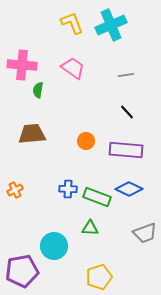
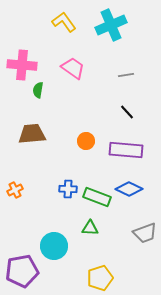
yellow L-shape: moved 8 px left, 1 px up; rotated 15 degrees counterclockwise
yellow pentagon: moved 1 px right, 1 px down
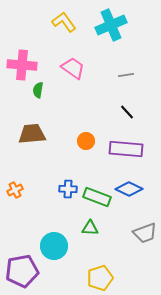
purple rectangle: moved 1 px up
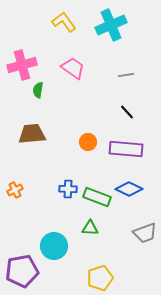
pink cross: rotated 20 degrees counterclockwise
orange circle: moved 2 px right, 1 px down
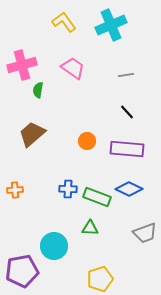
brown trapezoid: rotated 36 degrees counterclockwise
orange circle: moved 1 px left, 1 px up
purple rectangle: moved 1 px right
orange cross: rotated 21 degrees clockwise
yellow pentagon: moved 1 px down
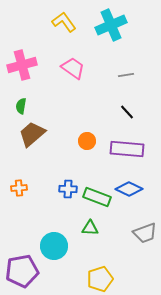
green semicircle: moved 17 px left, 16 px down
orange cross: moved 4 px right, 2 px up
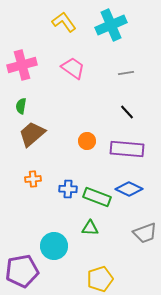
gray line: moved 2 px up
orange cross: moved 14 px right, 9 px up
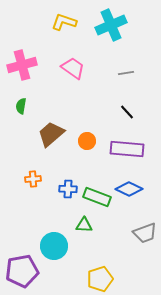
yellow L-shape: rotated 35 degrees counterclockwise
brown trapezoid: moved 19 px right
green triangle: moved 6 px left, 3 px up
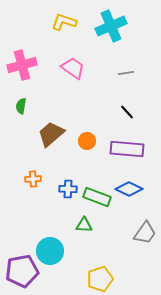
cyan cross: moved 1 px down
gray trapezoid: rotated 35 degrees counterclockwise
cyan circle: moved 4 px left, 5 px down
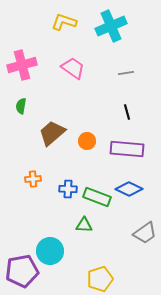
black line: rotated 28 degrees clockwise
brown trapezoid: moved 1 px right, 1 px up
gray trapezoid: rotated 20 degrees clockwise
